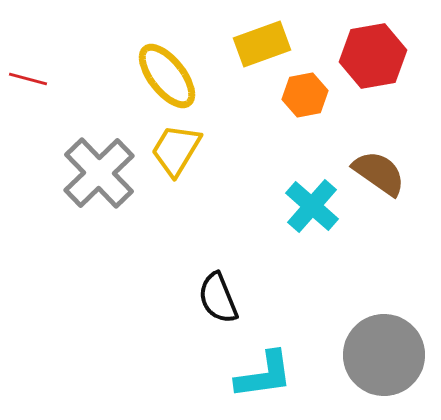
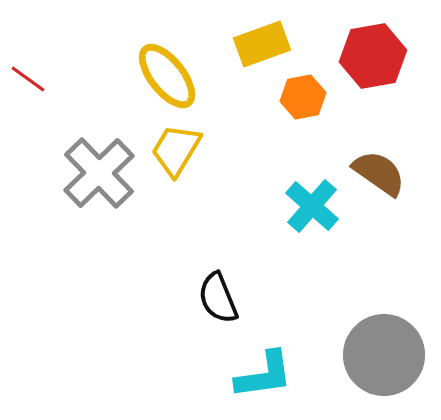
red line: rotated 21 degrees clockwise
orange hexagon: moved 2 px left, 2 px down
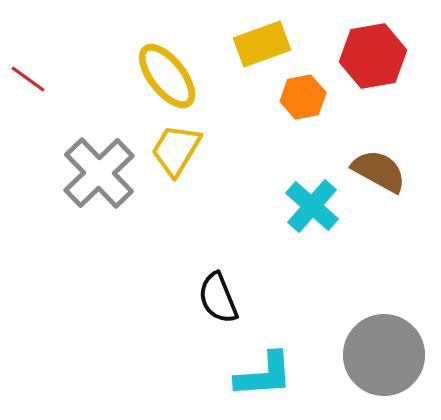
brown semicircle: moved 2 px up; rotated 6 degrees counterclockwise
cyan L-shape: rotated 4 degrees clockwise
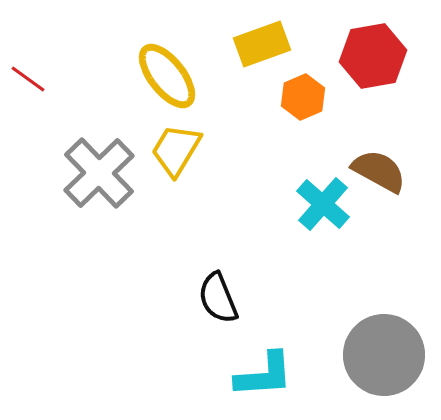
orange hexagon: rotated 12 degrees counterclockwise
cyan cross: moved 11 px right, 2 px up
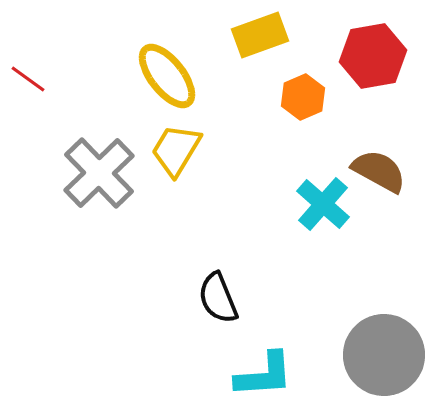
yellow rectangle: moved 2 px left, 9 px up
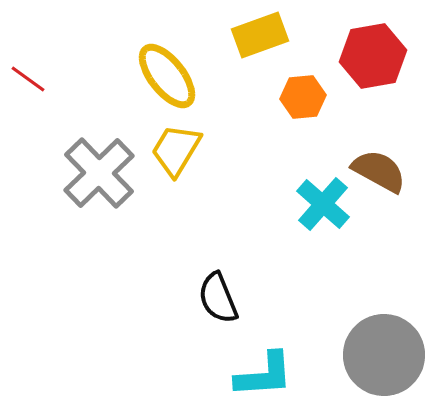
orange hexagon: rotated 18 degrees clockwise
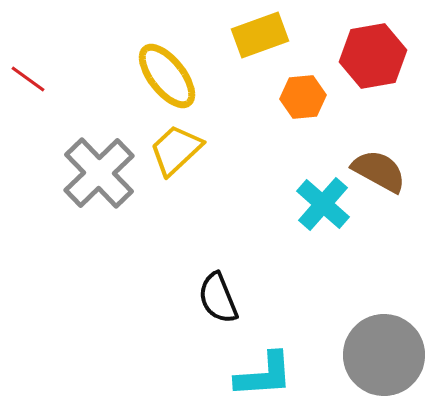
yellow trapezoid: rotated 16 degrees clockwise
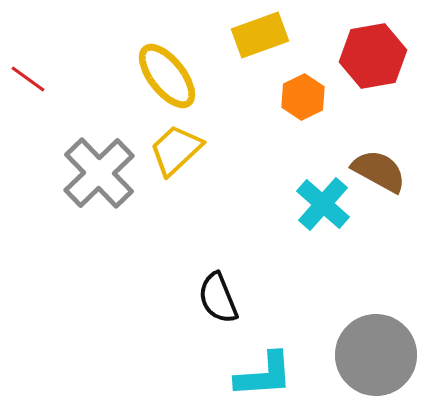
orange hexagon: rotated 21 degrees counterclockwise
gray circle: moved 8 px left
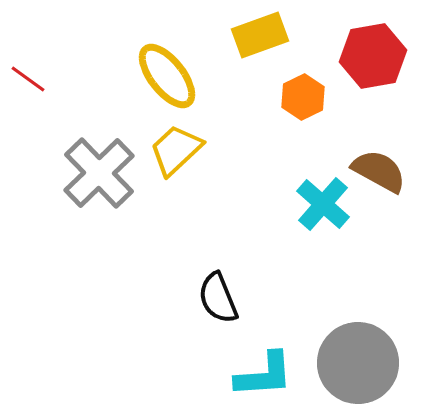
gray circle: moved 18 px left, 8 px down
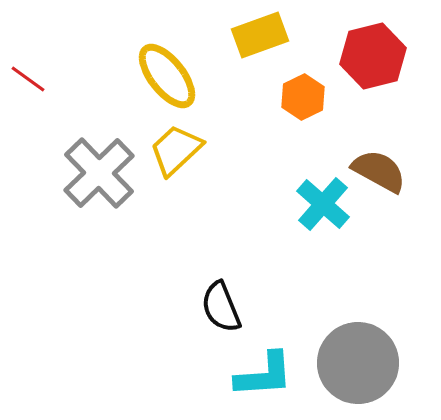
red hexagon: rotated 4 degrees counterclockwise
black semicircle: moved 3 px right, 9 px down
